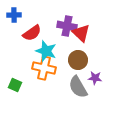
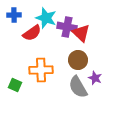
purple cross: moved 1 px down
cyan star: moved 33 px up
orange cross: moved 3 px left, 2 px down; rotated 15 degrees counterclockwise
purple star: rotated 16 degrees clockwise
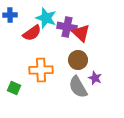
blue cross: moved 4 px left
green square: moved 1 px left, 3 px down
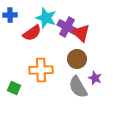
purple cross: rotated 18 degrees clockwise
brown circle: moved 1 px left, 1 px up
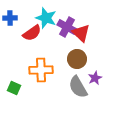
blue cross: moved 3 px down
purple star: rotated 24 degrees clockwise
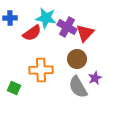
cyan star: rotated 10 degrees counterclockwise
red triangle: moved 4 px right; rotated 30 degrees clockwise
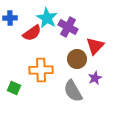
cyan star: moved 1 px right; rotated 20 degrees clockwise
purple cross: moved 1 px right
red triangle: moved 10 px right, 13 px down
gray semicircle: moved 5 px left, 4 px down
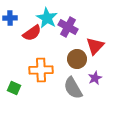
gray semicircle: moved 3 px up
